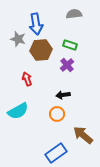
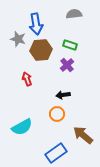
cyan semicircle: moved 4 px right, 16 px down
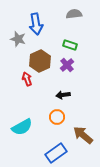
brown hexagon: moved 1 px left, 11 px down; rotated 20 degrees counterclockwise
orange circle: moved 3 px down
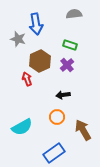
brown arrow: moved 5 px up; rotated 20 degrees clockwise
blue rectangle: moved 2 px left
